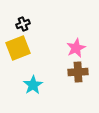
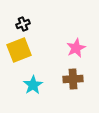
yellow square: moved 1 px right, 2 px down
brown cross: moved 5 px left, 7 px down
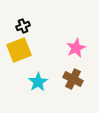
black cross: moved 2 px down
brown cross: rotated 30 degrees clockwise
cyan star: moved 5 px right, 3 px up
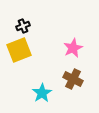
pink star: moved 3 px left
cyan star: moved 4 px right, 11 px down
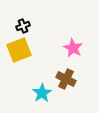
pink star: rotated 18 degrees counterclockwise
brown cross: moved 7 px left
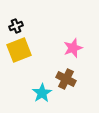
black cross: moved 7 px left
pink star: rotated 24 degrees clockwise
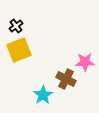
black cross: rotated 16 degrees counterclockwise
pink star: moved 12 px right, 14 px down; rotated 18 degrees clockwise
cyan star: moved 1 px right, 2 px down
